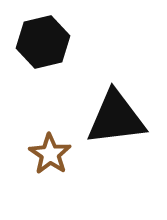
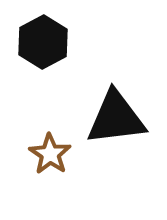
black hexagon: rotated 15 degrees counterclockwise
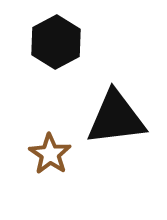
black hexagon: moved 13 px right
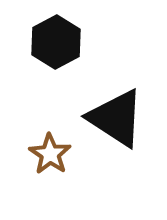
black triangle: rotated 40 degrees clockwise
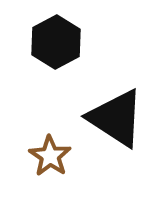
brown star: moved 2 px down
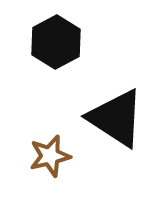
brown star: rotated 24 degrees clockwise
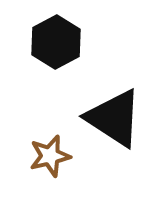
black triangle: moved 2 px left
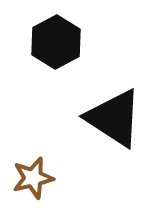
brown star: moved 17 px left, 22 px down
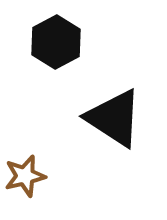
brown star: moved 8 px left, 2 px up
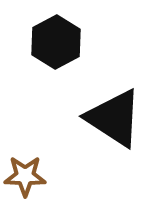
brown star: rotated 15 degrees clockwise
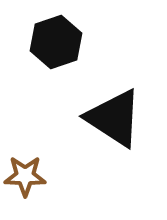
black hexagon: rotated 9 degrees clockwise
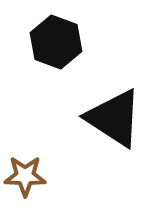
black hexagon: rotated 21 degrees counterclockwise
